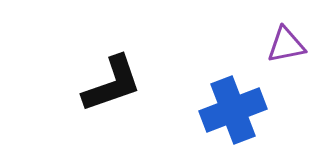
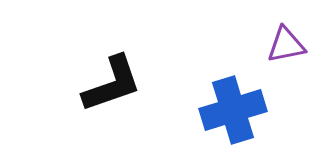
blue cross: rotated 4 degrees clockwise
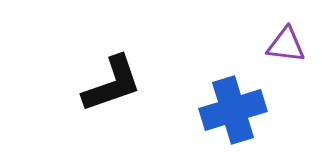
purple triangle: rotated 18 degrees clockwise
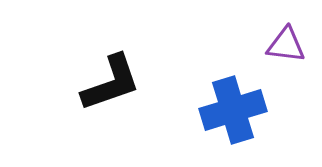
black L-shape: moved 1 px left, 1 px up
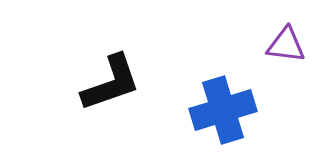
blue cross: moved 10 px left
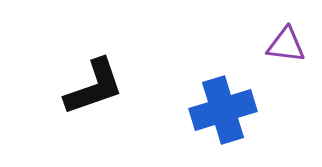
black L-shape: moved 17 px left, 4 px down
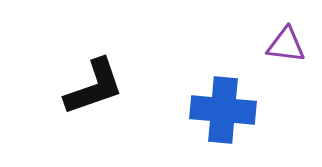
blue cross: rotated 22 degrees clockwise
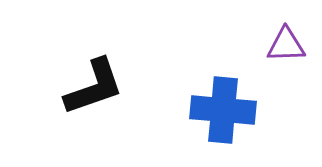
purple triangle: rotated 9 degrees counterclockwise
